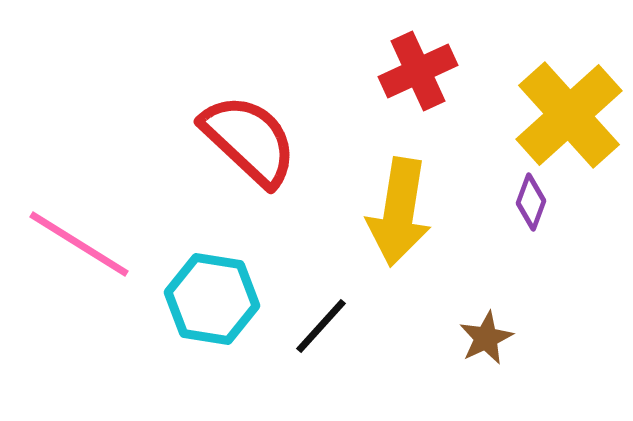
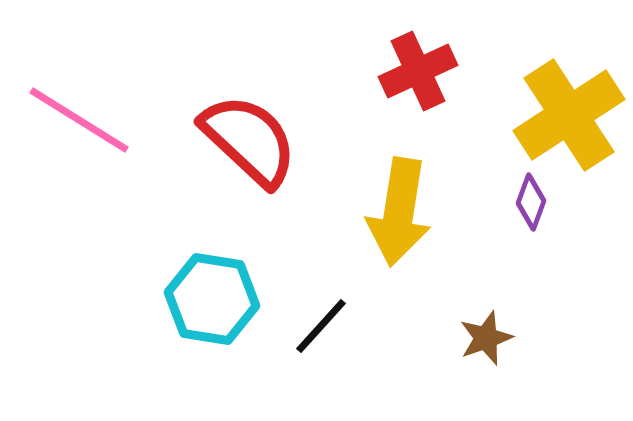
yellow cross: rotated 9 degrees clockwise
pink line: moved 124 px up
brown star: rotated 6 degrees clockwise
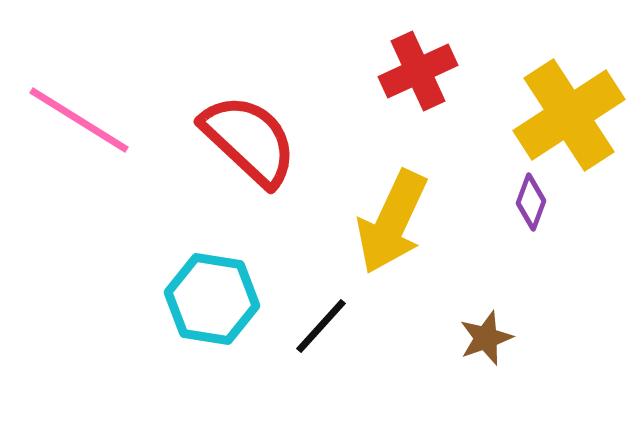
yellow arrow: moved 7 px left, 10 px down; rotated 16 degrees clockwise
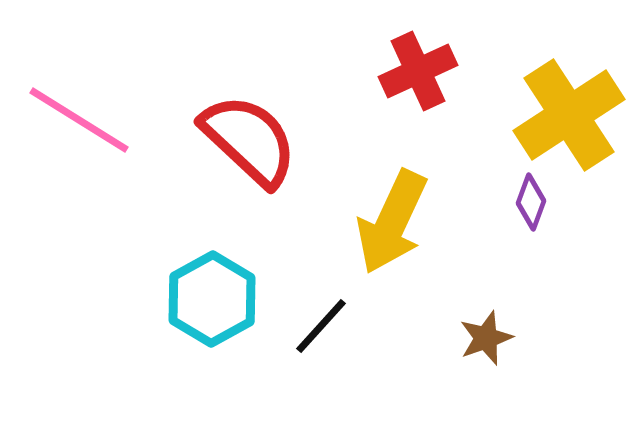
cyan hexagon: rotated 22 degrees clockwise
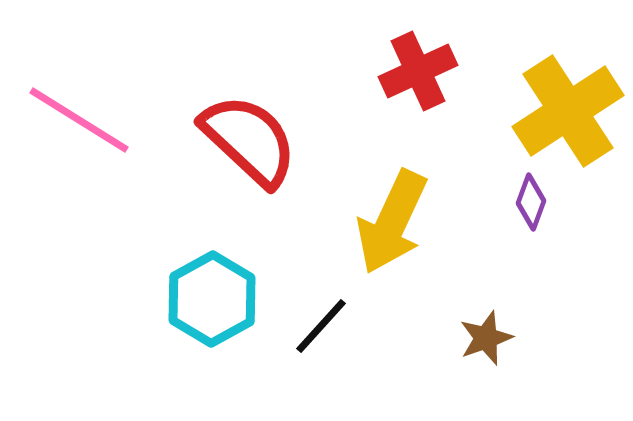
yellow cross: moved 1 px left, 4 px up
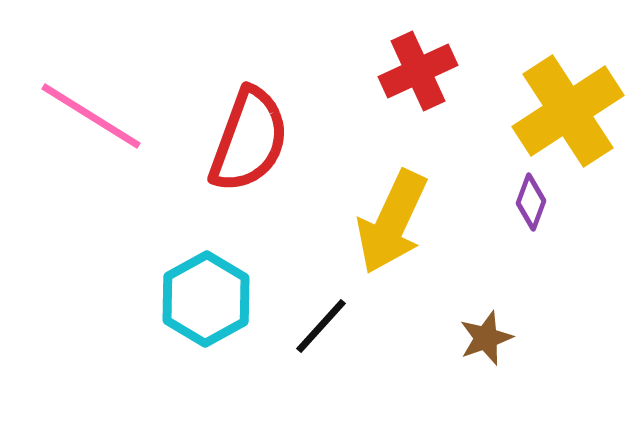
pink line: moved 12 px right, 4 px up
red semicircle: rotated 67 degrees clockwise
cyan hexagon: moved 6 px left
